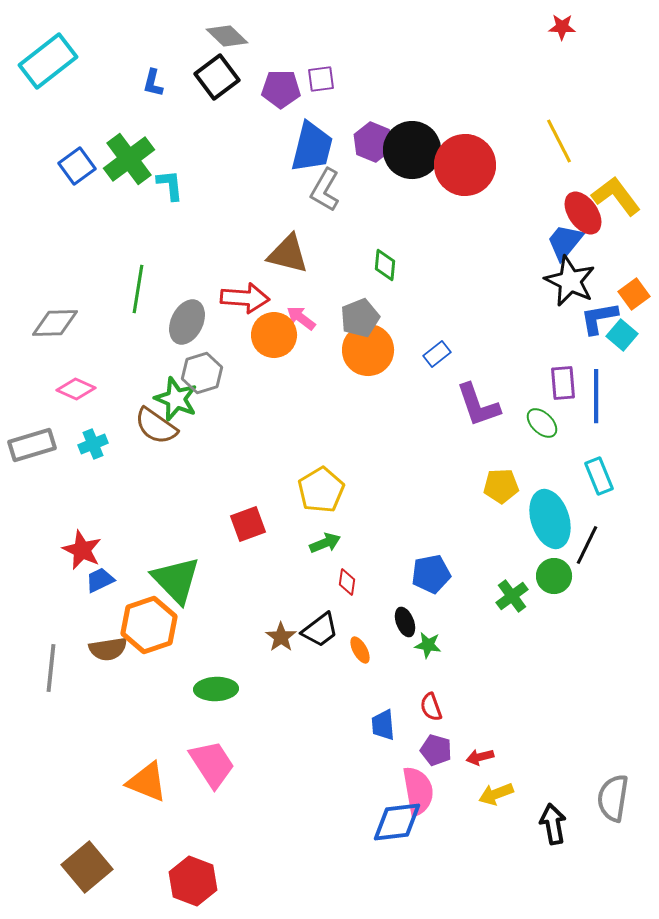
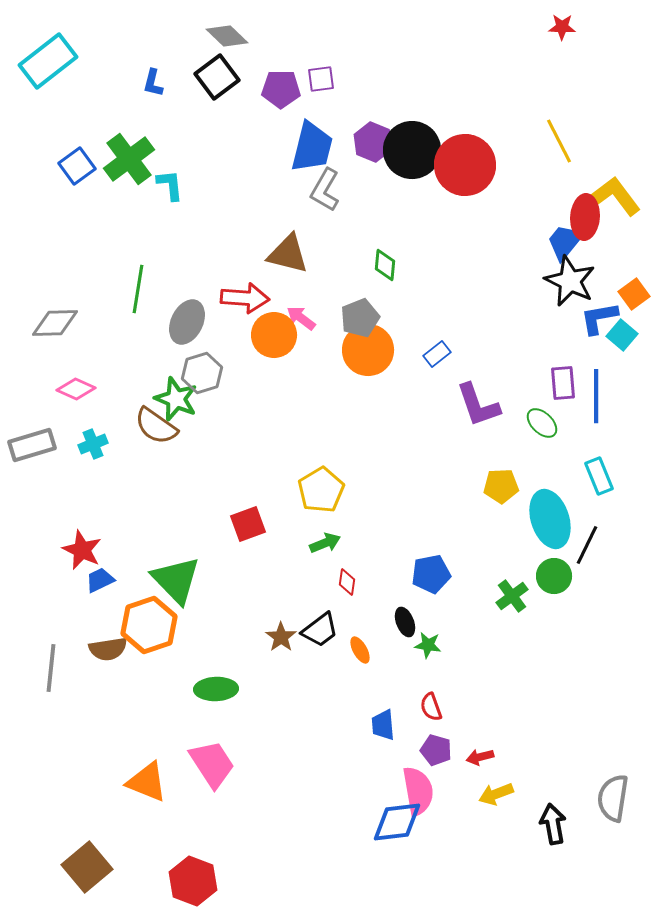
red ellipse at (583, 213): moved 2 px right, 4 px down; rotated 39 degrees clockwise
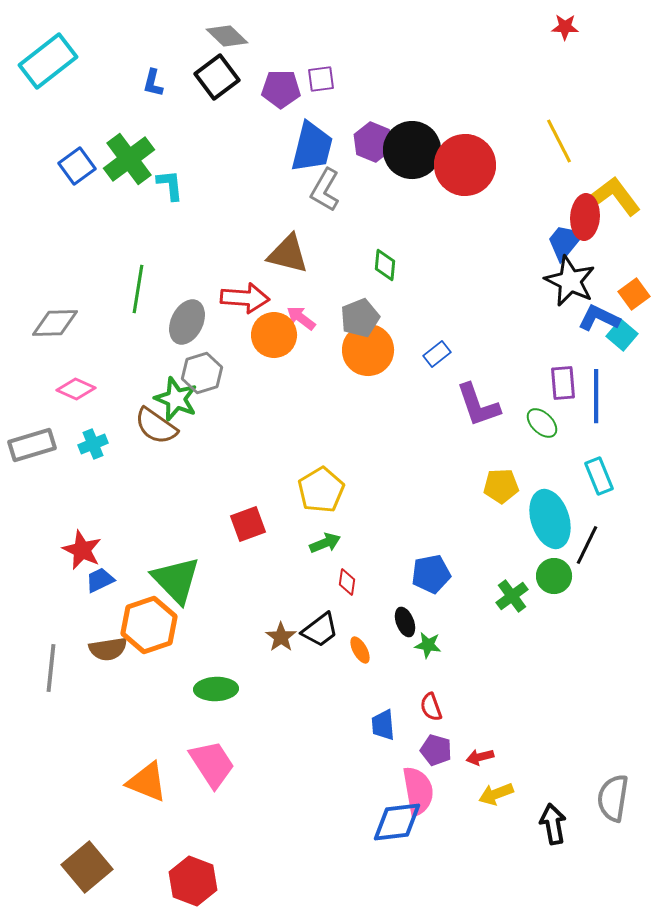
red star at (562, 27): moved 3 px right
blue L-shape at (599, 318): rotated 36 degrees clockwise
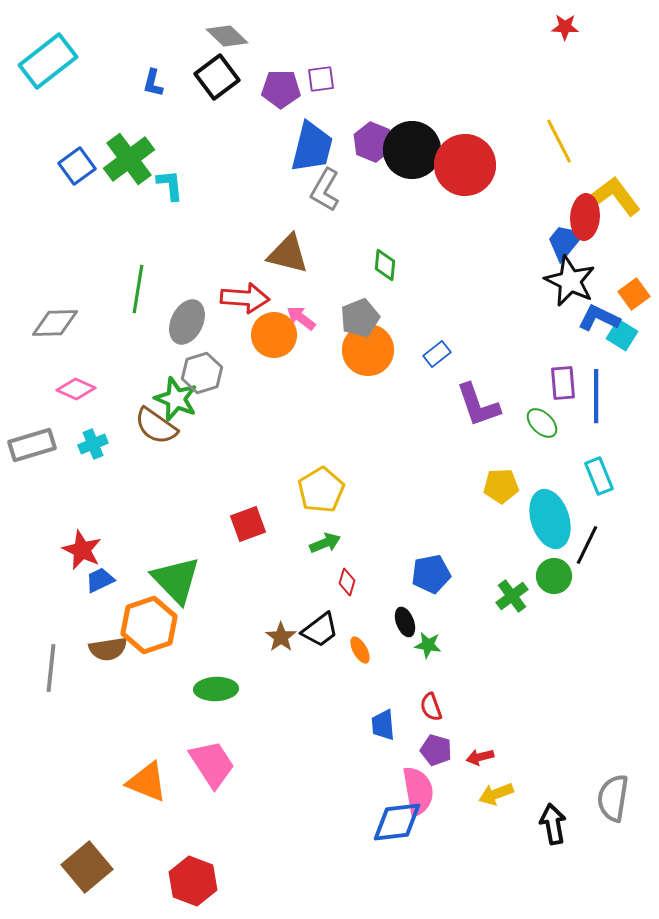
cyan square at (622, 335): rotated 8 degrees counterclockwise
red diamond at (347, 582): rotated 8 degrees clockwise
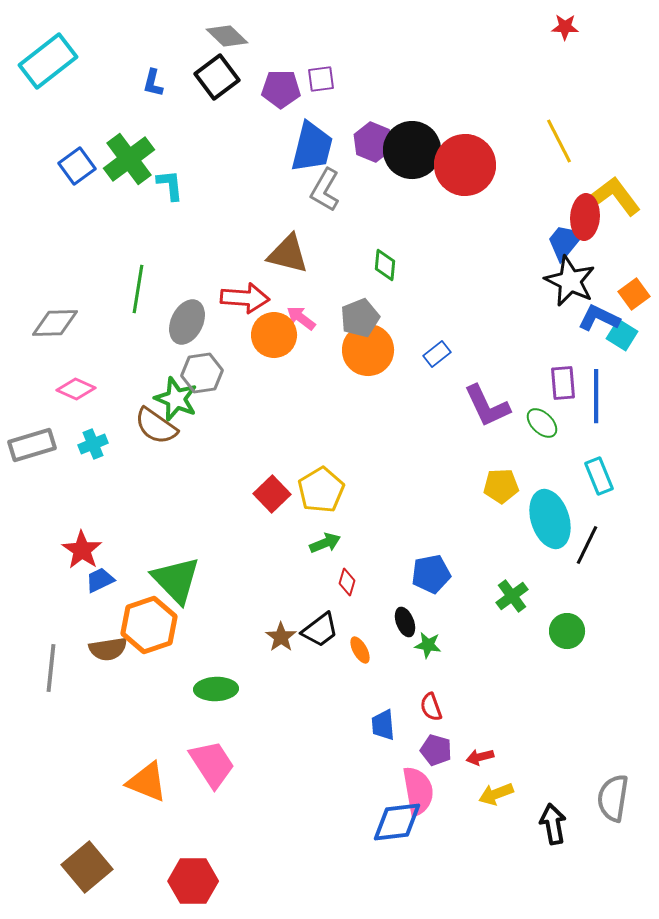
gray hexagon at (202, 373): rotated 9 degrees clockwise
purple L-shape at (478, 405): moved 9 px right, 1 px down; rotated 6 degrees counterclockwise
red square at (248, 524): moved 24 px right, 30 px up; rotated 24 degrees counterclockwise
red star at (82, 550): rotated 9 degrees clockwise
green circle at (554, 576): moved 13 px right, 55 px down
red hexagon at (193, 881): rotated 21 degrees counterclockwise
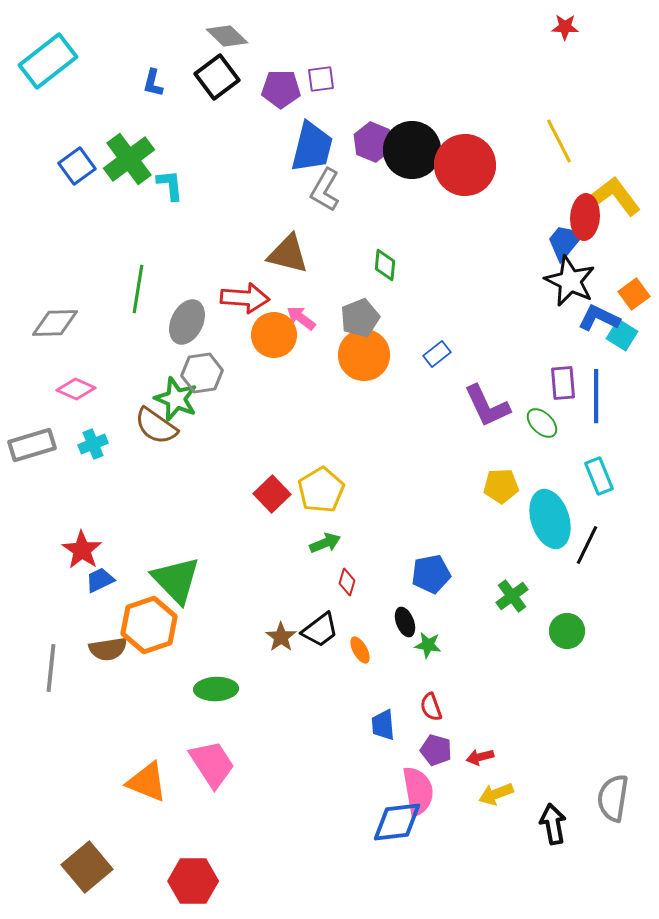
orange circle at (368, 350): moved 4 px left, 5 px down
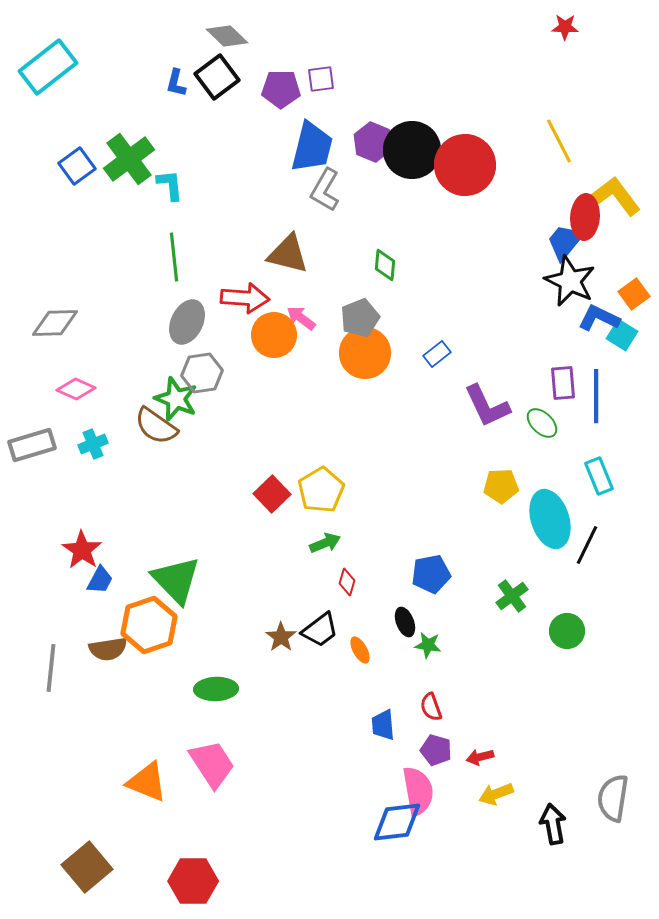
cyan rectangle at (48, 61): moved 6 px down
blue L-shape at (153, 83): moved 23 px right
green line at (138, 289): moved 36 px right, 32 px up; rotated 15 degrees counterclockwise
orange circle at (364, 355): moved 1 px right, 2 px up
blue trapezoid at (100, 580): rotated 144 degrees clockwise
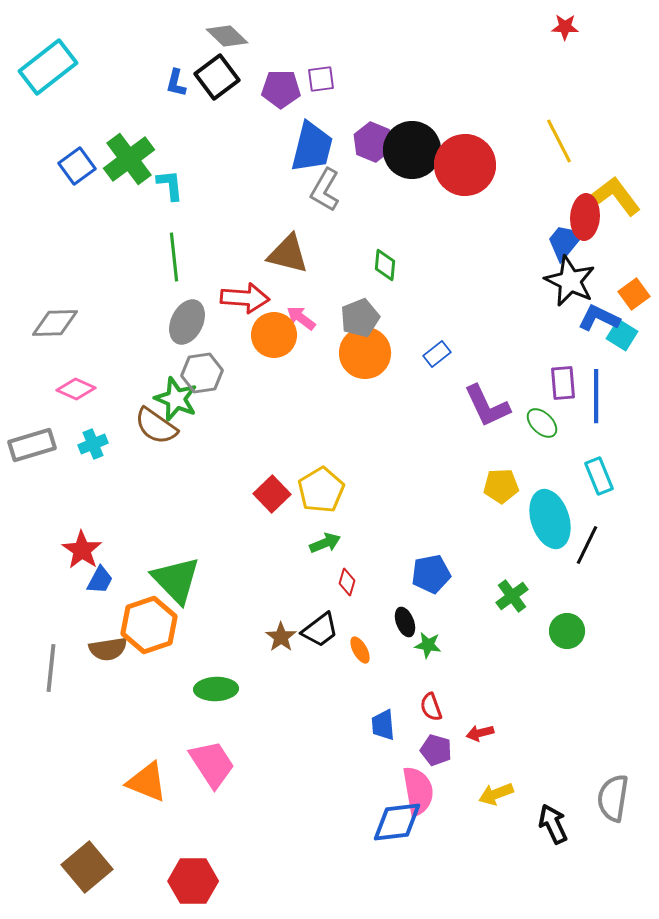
red arrow at (480, 757): moved 24 px up
black arrow at (553, 824): rotated 15 degrees counterclockwise
